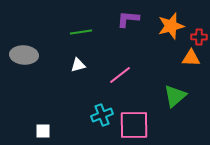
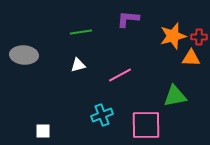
orange star: moved 2 px right, 10 px down
pink line: rotated 10 degrees clockwise
green triangle: rotated 30 degrees clockwise
pink square: moved 12 px right
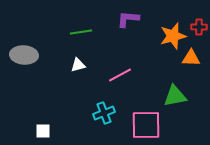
red cross: moved 10 px up
cyan cross: moved 2 px right, 2 px up
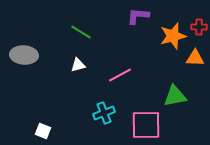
purple L-shape: moved 10 px right, 3 px up
green line: rotated 40 degrees clockwise
orange triangle: moved 4 px right
white square: rotated 21 degrees clockwise
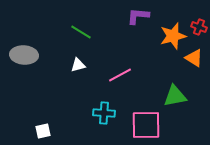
red cross: rotated 21 degrees clockwise
orange triangle: moved 1 px left; rotated 30 degrees clockwise
cyan cross: rotated 25 degrees clockwise
white square: rotated 35 degrees counterclockwise
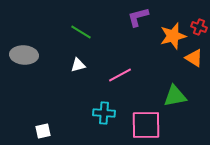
purple L-shape: moved 1 px down; rotated 20 degrees counterclockwise
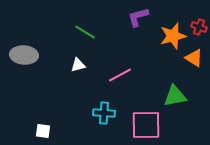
green line: moved 4 px right
white square: rotated 21 degrees clockwise
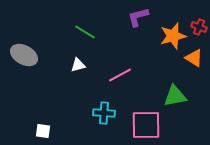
gray ellipse: rotated 24 degrees clockwise
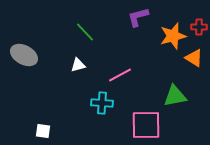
red cross: rotated 21 degrees counterclockwise
green line: rotated 15 degrees clockwise
cyan cross: moved 2 px left, 10 px up
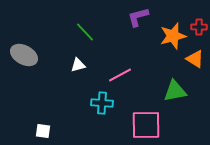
orange triangle: moved 1 px right, 1 px down
green triangle: moved 5 px up
